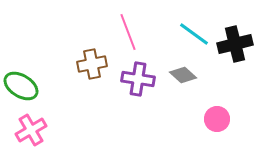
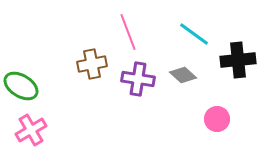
black cross: moved 3 px right, 16 px down; rotated 8 degrees clockwise
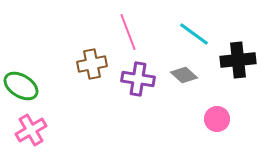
gray diamond: moved 1 px right
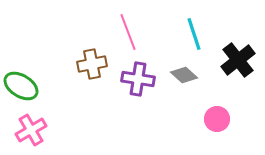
cyan line: rotated 36 degrees clockwise
black cross: rotated 32 degrees counterclockwise
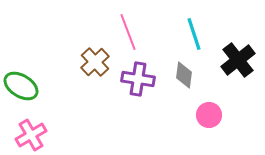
brown cross: moved 3 px right, 2 px up; rotated 32 degrees counterclockwise
gray diamond: rotated 56 degrees clockwise
pink circle: moved 8 px left, 4 px up
pink cross: moved 5 px down
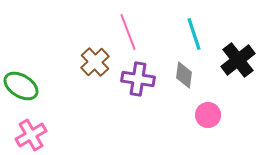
pink circle: moved 1 px left
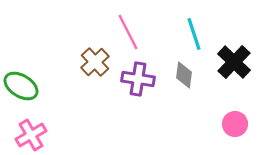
pink line: rotated 6 degrees counterclockwise
black cross: moved 4 px left, 2 px down; rotated 8 degrees counterclockwise
pink circle: moved 27 px right, 9 px down
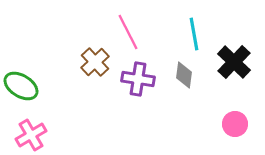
cyan line: rotated 8 degrees clockwise
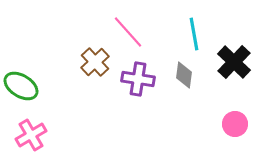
pink line: rotated 15 degrees counterclockwise
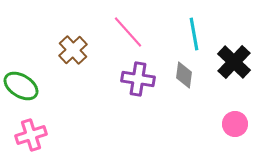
brown cross: moved 22 px left, 12 px up
pink cross: rotated 12 degrees clockwise
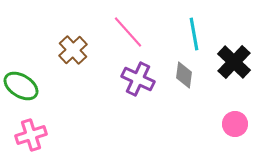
purple cross: rotated 16 degrees clockwise
